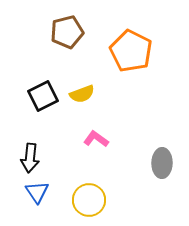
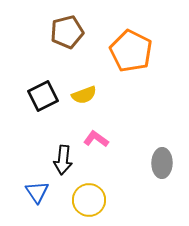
yellow semicircle: moved 2 px right, 1 px down
black arrow: moved 33 px right, 2 px down
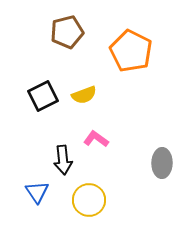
black arrow: rotated 12 degrees counterclockwise
